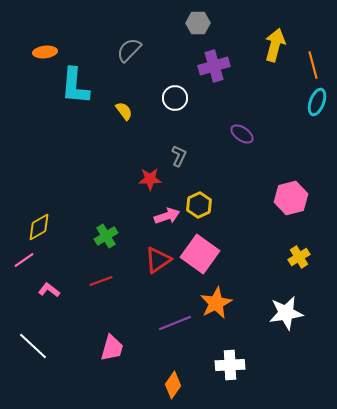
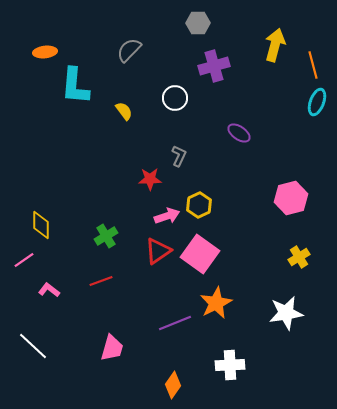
purple ellipse: moved 3 px left, 1 px up
yellow diamond: moved 2 px right, 2 px up; rotated 60 degrees counterclockwise
red triangle: moved 9 px up
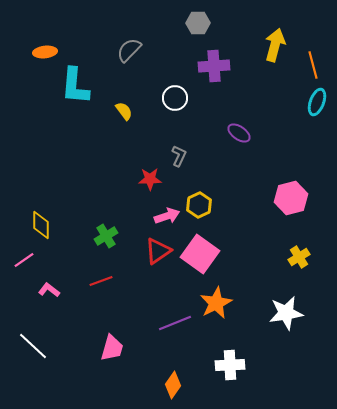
purple cross: rotated 12 degrees clockwise
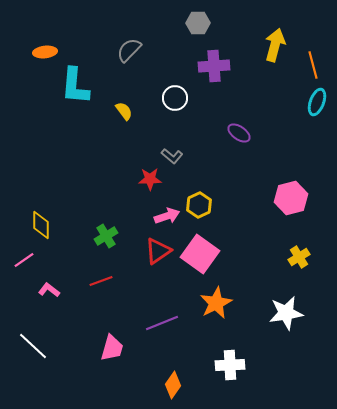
gray L-shape: moved 7 px left; rotated 105 degrees clockwise
purple line: moved 13 px left
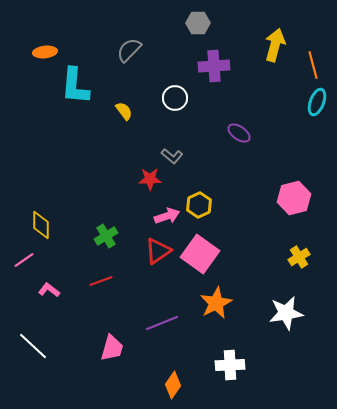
pink hexagon: moved 3 px right
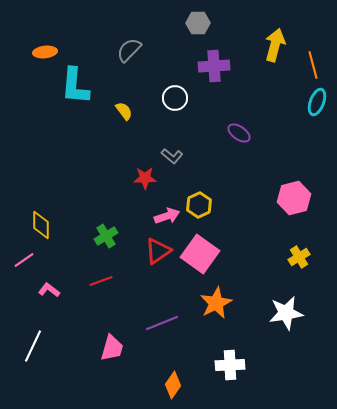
red star: moved 5 px left, 1 px up
white line: rotated 72 degrees clockwise
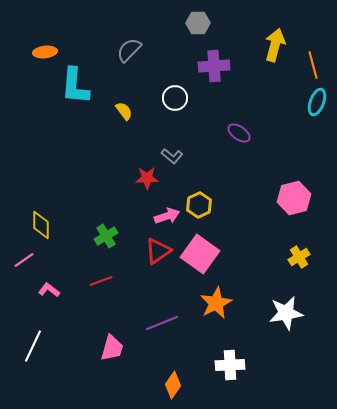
red star: moved 2 px right
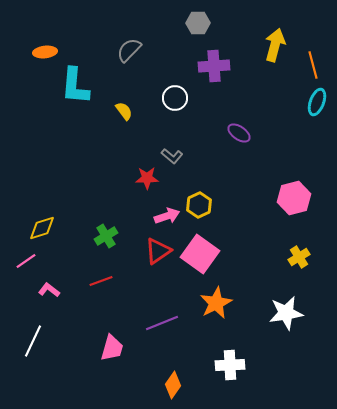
yellow diamond: moved 1 px right, 3 px down; rotated 72 degrees clockwise
pink line: moved 2 px right, 1 px down
white line: moved 5 px up
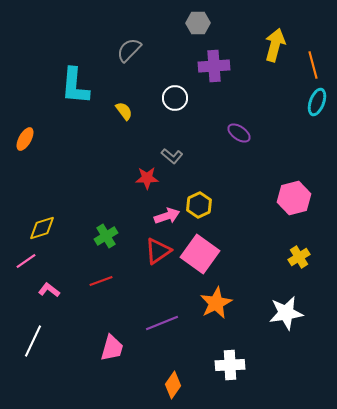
orange ellipse: moved 20 px left, 87 px down; rotated 55 degrees counterclockwise
